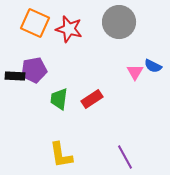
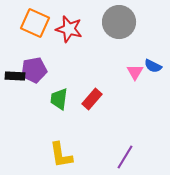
red rectangle: rotated 15 degrees counterclockwise
purple line: rotated 60 degrees clockwise
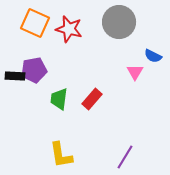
blue semicircle: moved 10 px up
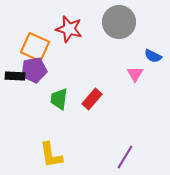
orange square: moved 24 px down
pink triangle: moved 2 px down
yellow L-shape: moved 10 px left
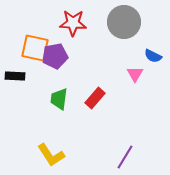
gray circle: moved 5 px right
red star: moved 4 px right, 6 px up; rotated 12 degrees counterclockwise
orange square: moved 1 px down; rotated 12 degrees counterclockwise
purple pentagon: moved 21 px right, 14 px up
red rectangle: moved 3 px right, 1 px up
yellow L-shape: rotated 24 degrees counterclockwise
